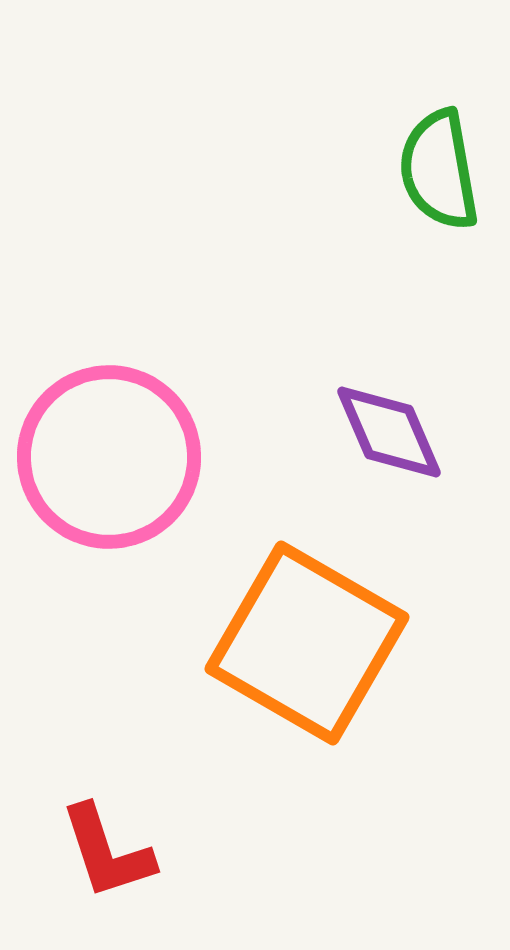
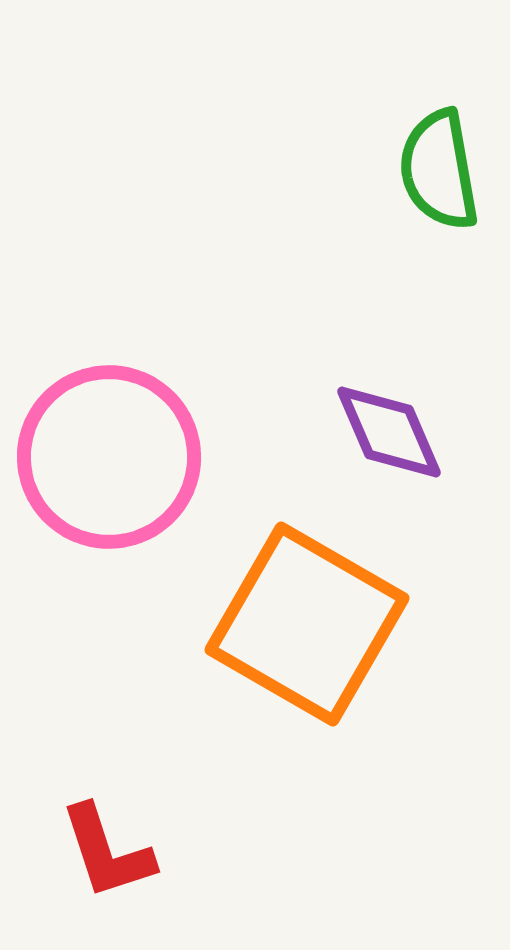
orange square: moved 19 px up
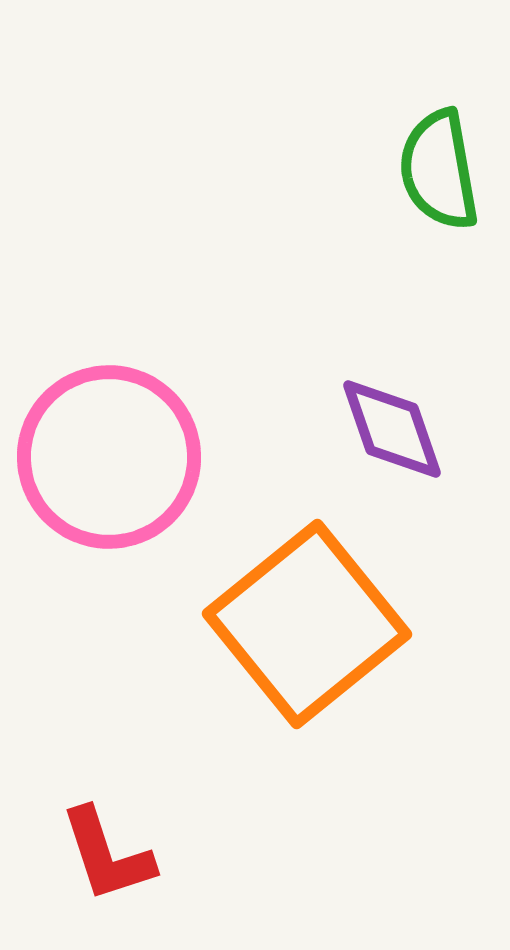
purple diamond: moved 3 px right, 3 px up; rotated 4 degrees clockwise
orange square: rotated 21 degrees clockwise
red L-shape: moved 3 px down
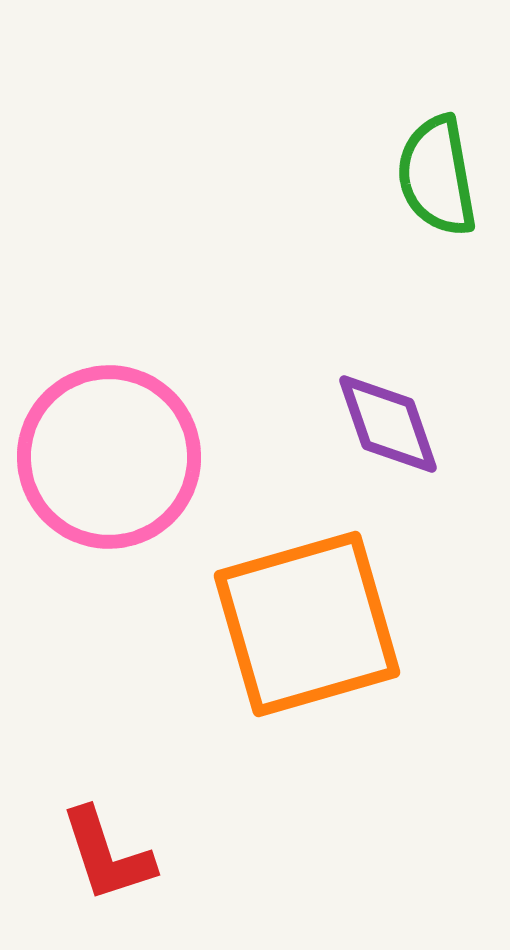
green semicircle: moved 2 px left, 6 px down
purple diamond: moved 4 px left, 5 px up
orange square: rotated 23 degrees clockwise
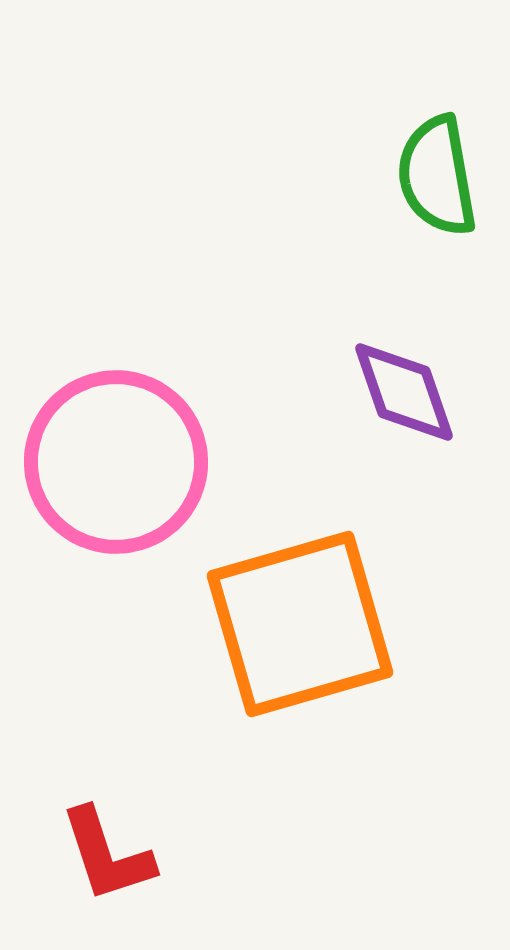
purple diamond: moved 16 px right, 32 px up
pink circle: moved 7 px right, 5 px down
orange square: moved 7 px left
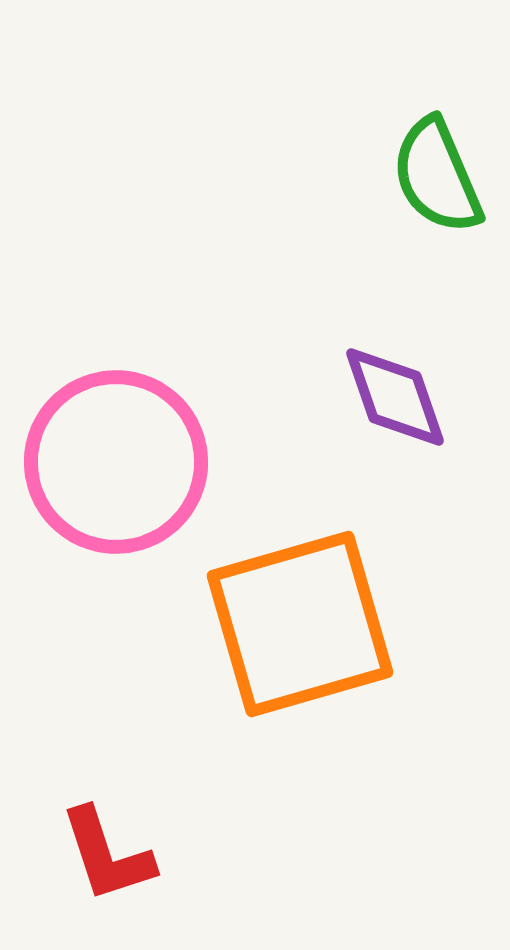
green semicircle: rotated 13 degrees counterclockwise
purple diamond: moved 9 px left, 5 px down
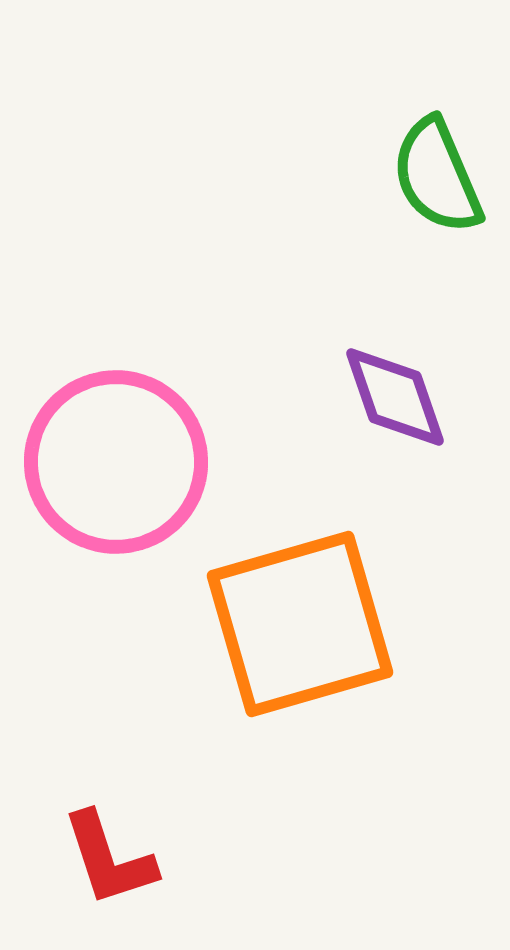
red L-shape: moved 2 px right, 4 px down
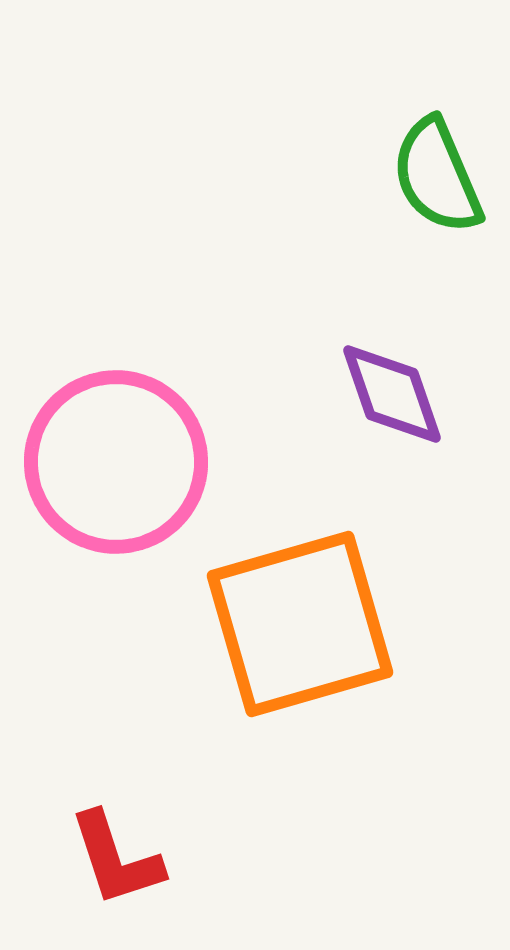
purple diamond: moved 3 px left, 3 px up
red L-shape: moved 7 px right
